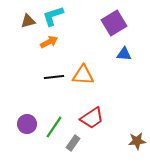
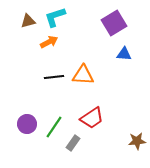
cyan L-shape: moved 2 px right, 1 px down
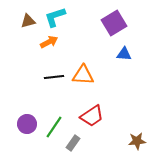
red trapezoid: moved 2 px up
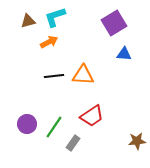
black line: moved 1 px up
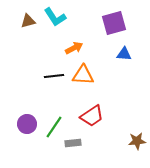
cyan L-shape: rotated 105 degrees counterclockwise
purple square: rotated 15 degrees clockwise
orange arrow: moved 25 px right, 6 px down
gray rectangle: rotated 49 degrees clockwise
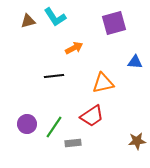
blue triangle: moved 11 px right, 8 px down
orange triangle: moved 20 px right, 8 px down; rotated 15 degrees counterclockwise
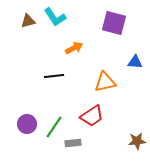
purple square: rotated 30 degrees clockwise
orange triangle: moved 2 px right, 1 px up
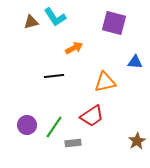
brown triangle: moved 3 px right, 1 px down
purple circle: moved 1 px down
brown star: rotated 24 degrees counterclockwise
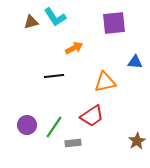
purple square: rotated 20 degrees counterclockwise
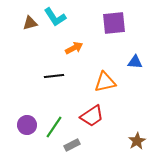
brown triangle: moved 1 px left, 1 px down
gray rectangle: moved 1 px left, 2 px down; rotated 21 degrees counterclockwise
